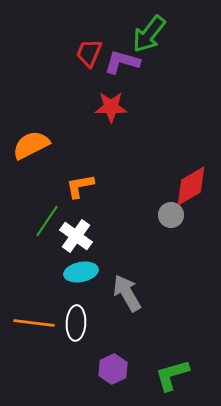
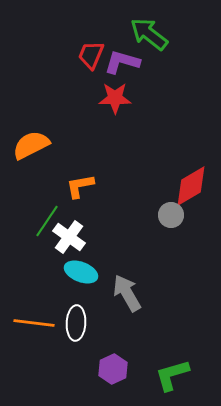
green arrow: rotated 90 degrees clockwise
red trapezoid: moved 2 px right, 2 px down
red star: moved 4 px right, 9 px up
white cross: moved 7 px left, 1 px down
cyan ellipse: rotated 32 degrees clockwise
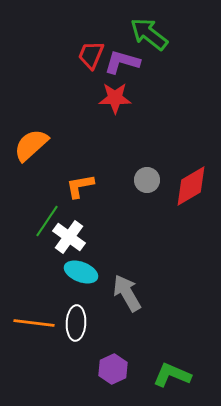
orange semicircle: rotated 15 degrees counterclockwise
gray circle: moved 24 px left, 35 px up
green L-shape: rotated 39 degrees clockwise
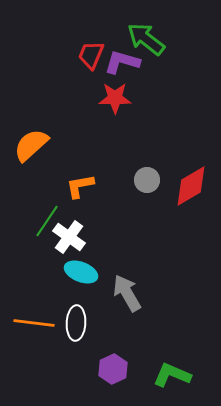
green arrow: moved 3 px left, 5 px down
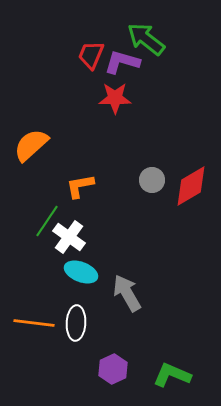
gray circle: moved 5 px right
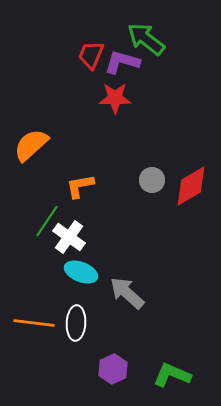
gray arrow: rotated 18 degrees counterclockwise
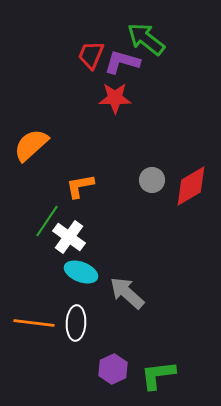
green L-shape: moved 14 px left; rotated 30 degrees counterclockwise
